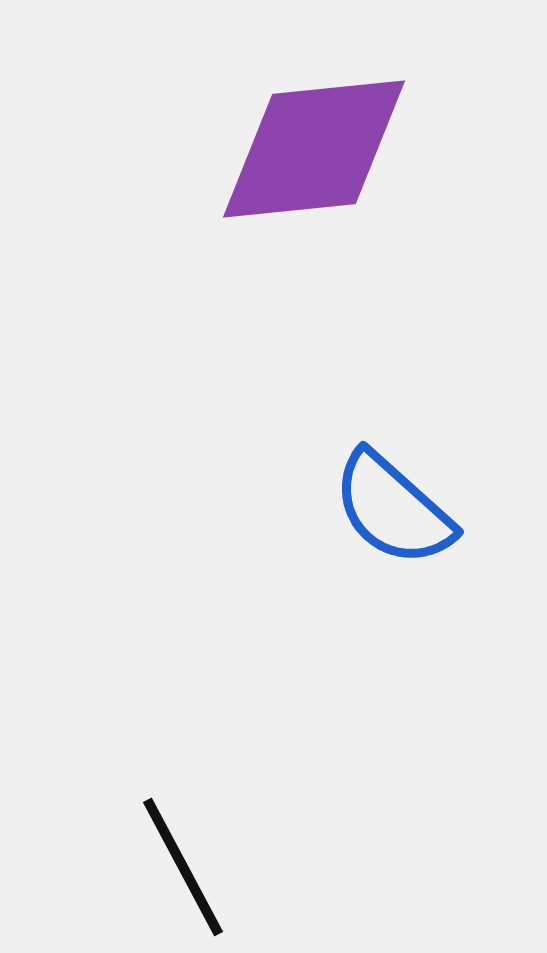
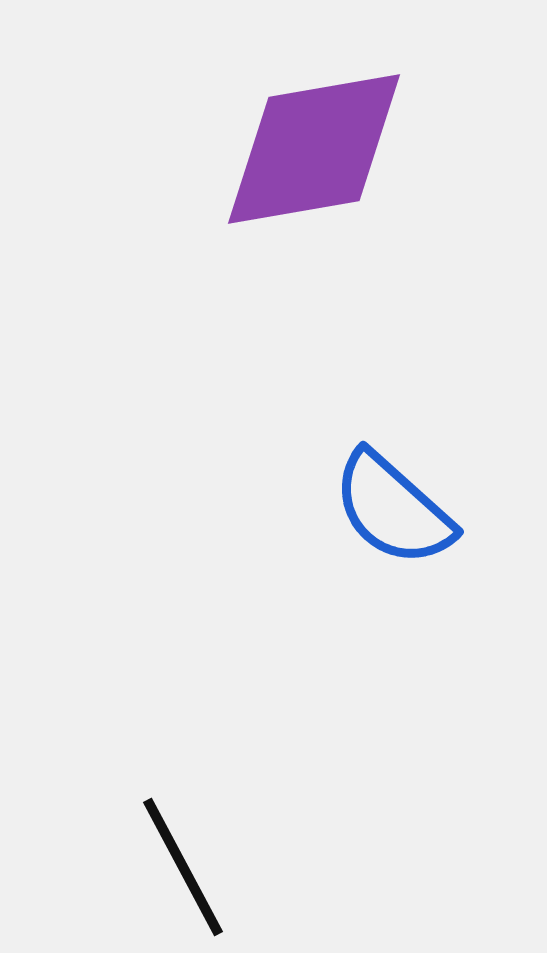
purple diamond: rotated 4 degrees counterclockwise
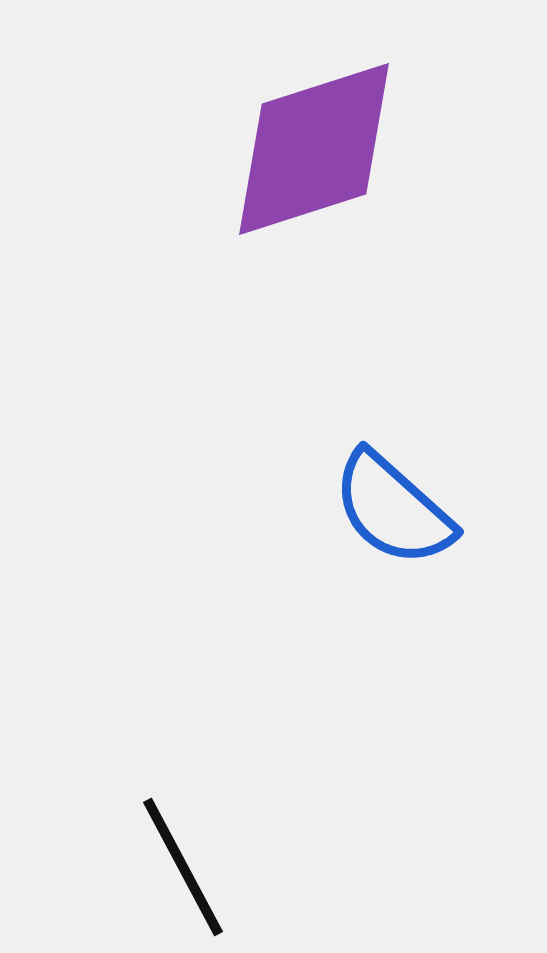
purple diamond: rotated 8 degrees counterclockwise
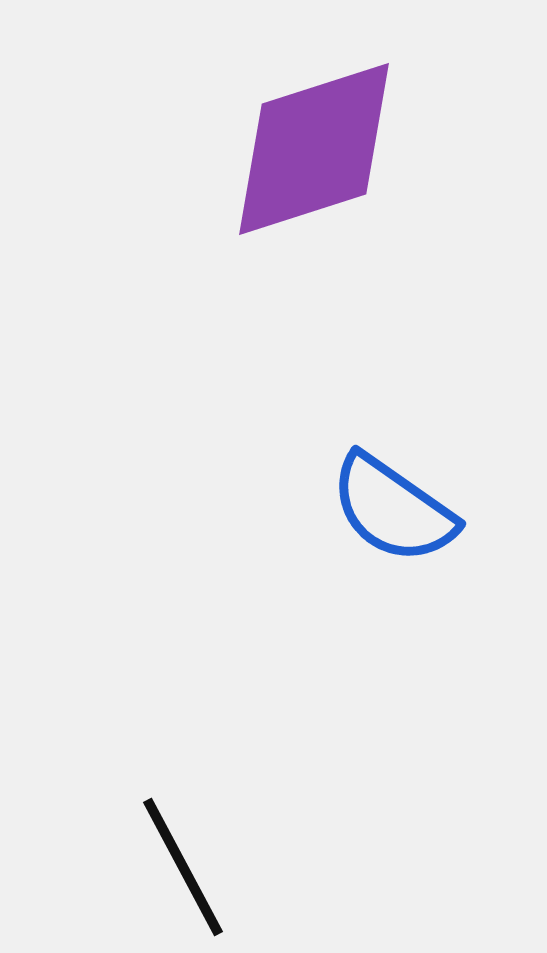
blue semicircle: rotated 7 degrees counterclockwise
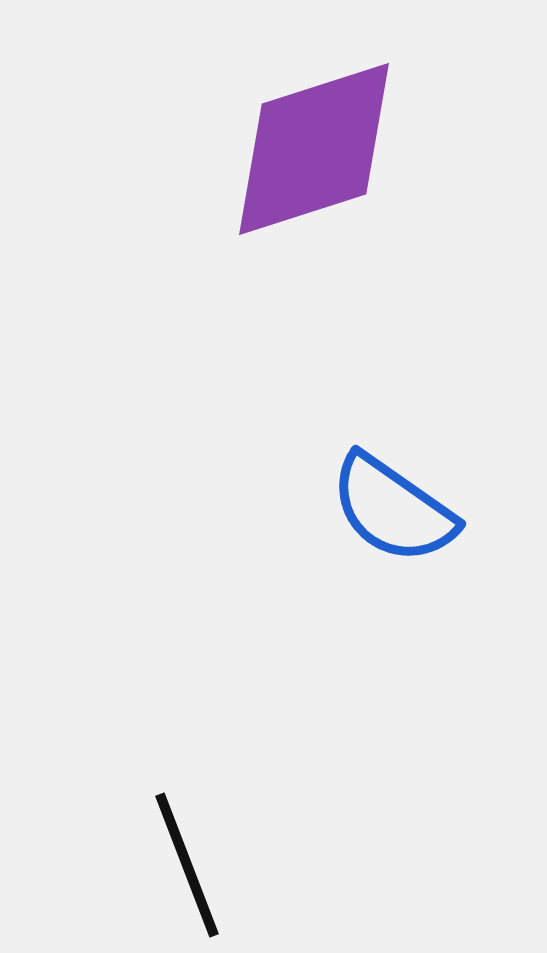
black line: moved 4 px right, 2 px up; rotated 7 degrees clockwise
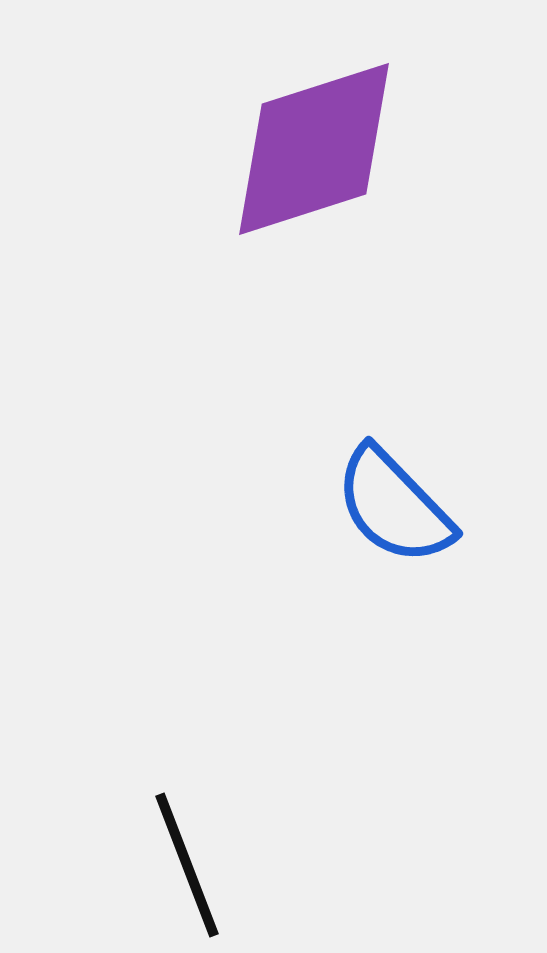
blue semicircle: moved 1 px right, 3 px up; rotated 11 degrees clockwise
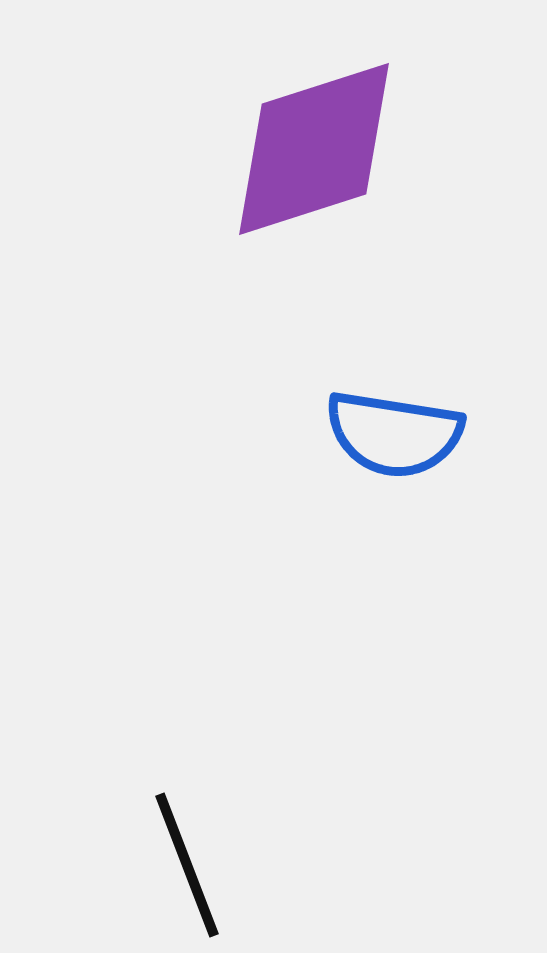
blue semicircle: moved 72 px up; rotated 37 degrees counterclockwise
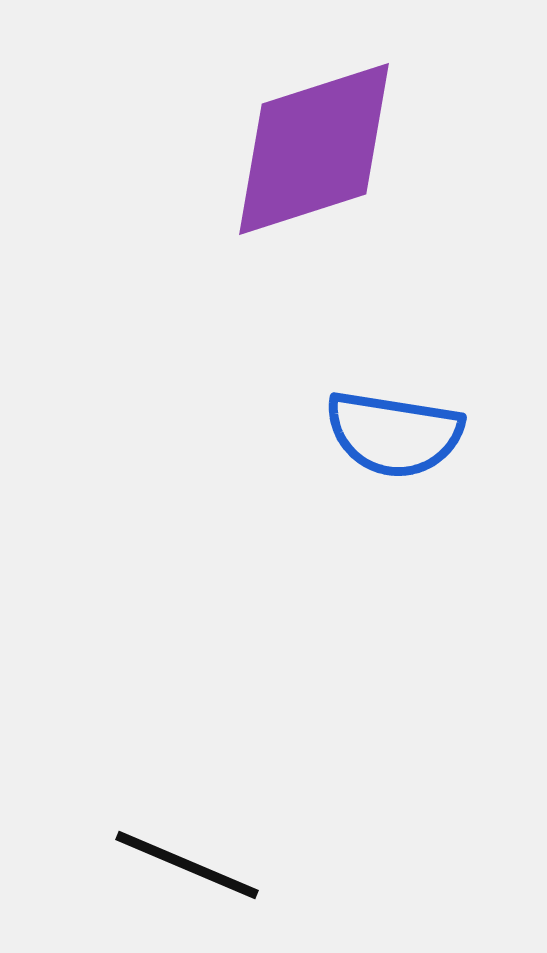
black line: rotated 46 degrees counterclockwise
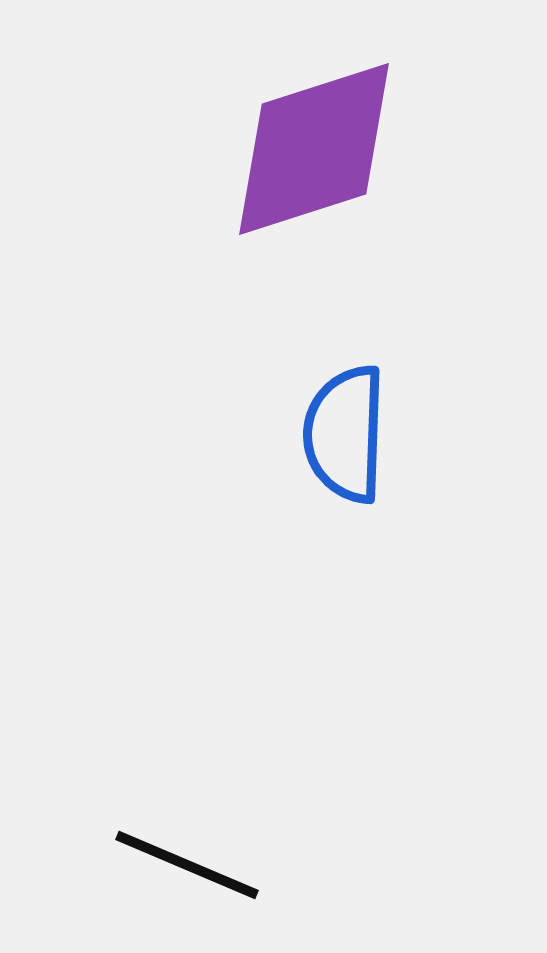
blue semicircle: moved 49 px left; rotated 83 degrees clockwise
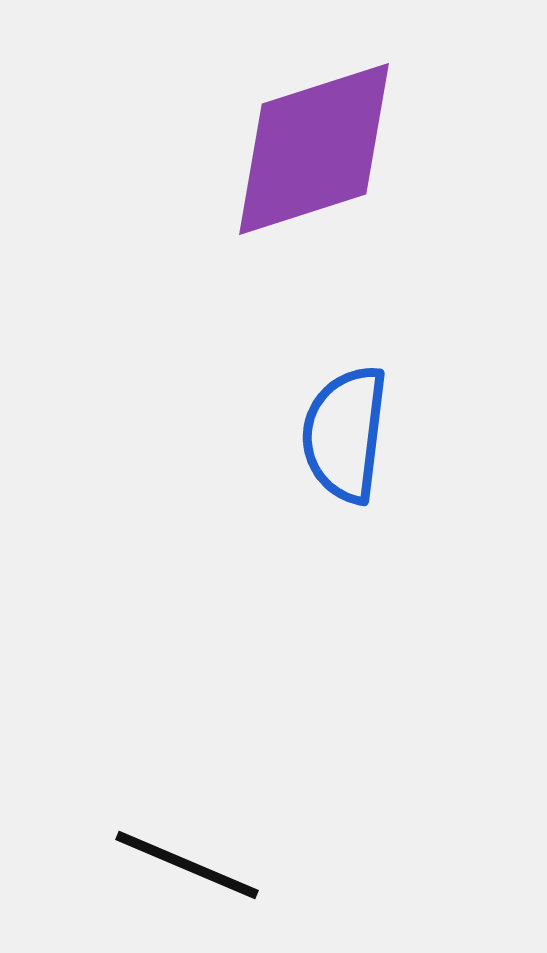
blue semicircle: rotated 5 degrees clockwise
